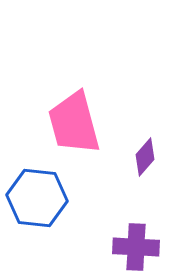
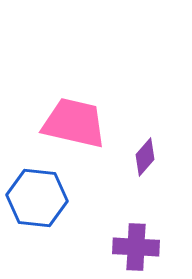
pink trapezoid: rotated 118 degrees clockwise
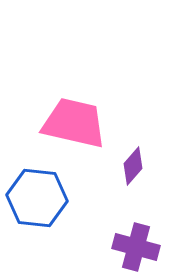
purple diamond: moved 12 px left, 9 px down
purple cross: rotated 12 degrees clockwise
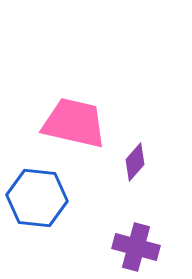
purple diamond: moved 2 px right, 4 px up
